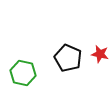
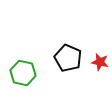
red star: moved 8 px down
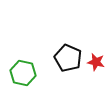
red star: moved 4 px left
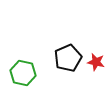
black pentagon: rotated 24 degrees clockwise
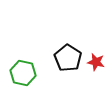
black pentagon: rotated 16 degrees counterclockwise
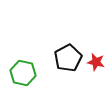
black pentagon: rotated 12 degrees clockwise
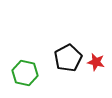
green hexagon: moved 2 px right
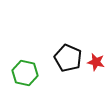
black pentagon: rotated 20 degrees counterclockwise
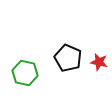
red star: moved 3 px right
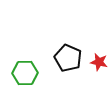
green hexagon: rotated 15 degrees counterclockwise
